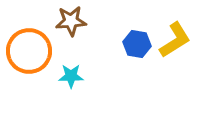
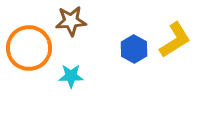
blue hexagon: moved 3 px left, 5 px down; rotated 20 degrees clockwise
orange circle: moved 3 px up
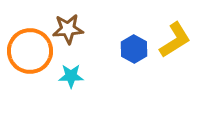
brown star: moved 3 px left, 8 px down
orange circle: moved 1 px right, 3 px down
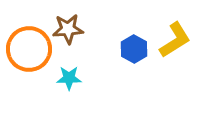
orange circle: moved 1 px left, 2 px up
cyan star: moved 2 px left, 2 px down
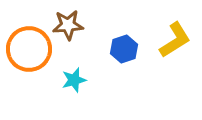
brown star: moved 4 px up
blue hexagon: moved 10 px left; rotated 12 degrees clockwise
cyan star: moved 5 px right, 2 px down; rotated 15 degrees counterclockwise
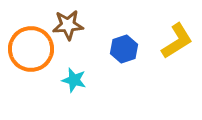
yellow L-shape: moved 2 px right, 1 px down
orange circle: moved 2 px right
cyan star: rotated 30 degrees clockwise
